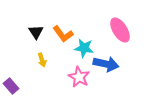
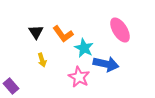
cyan star: rotated 18 degrees clockwise
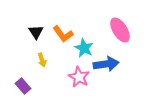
blue arrow: rotated 20 degrees counterclockwise
purple rectangle: moved 12 px right
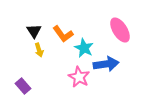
black triangle: moved 2 px left, 1 px up
yellow arrow: moved 3 px left, 10 px up
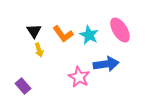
cyan star: moved 5 px right, 13 px up
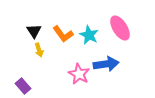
pink ellipse: moved 2 px up
pink star: moved 3 px up
